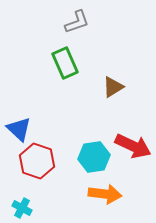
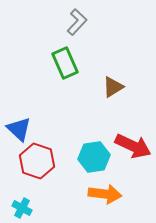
gray L-shape: rotated 28 degrees counterclockwise
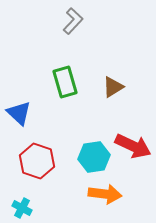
gray L-shape: moved 4 px left, 1 px up
green rectangle: moved 19 px down; rotated 8 degrees clockwise
blue triangle: moved 16 px up
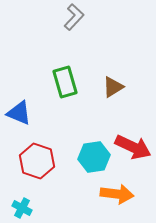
gray L-shape: moved 1 px right, 4 px up
blue triangle: rotated 20 degrees counterclockwise
red arrow: moved 1 px down
orange arrow: moved 12 px right
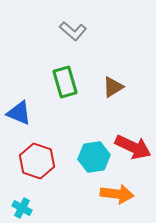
gray L-shape: moved 1 px left, 14 px down; rotated 88 degrees clockwise
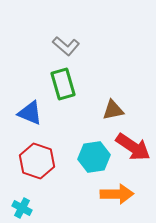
gray L-shape: moved 7 px left, 15 px down
green rectangle: moved 2 px left, 2 px down
brown triangle: moved 23 px down; rotated 20 degrees clockwise
blue triangle: moved 11 px right
red arrow: rotated 9 degrees clockwise
orange arrow: rotated 8 degrees counterclockwise
